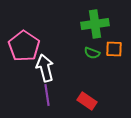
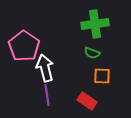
orange square: moved 12 px left, 27 px down
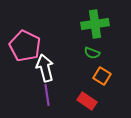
pink pentagon: moved 1 px right; rotated 8 degrees counterclockwise
orange square: rotated 30 degrees clockwise
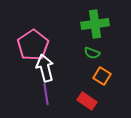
pink pentagon: moved 8 px right, 1 px up; rotated 12 degrees clockwise
purple line: moved 1 px left, 1 px up
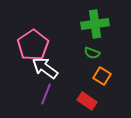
white arrow: rotated 40 degrees counterclockwise
purple line: rotated 30 degrees clockwise
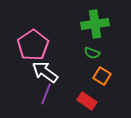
white arrow: moved 4 px down
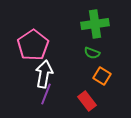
white arrow: moved 1 px left, 2 px down; rotated 64 degrees clockwise
red rectangle: rotated 18 degrees clockwise
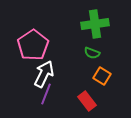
white arrow: rotated 16 degrees clockwise
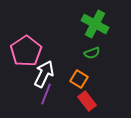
green cross: rotated 36 degrees clockwise
pink pentagon: moved 7 px left, 6 px down
green semicircle: rotated 42 degrees counterclockwise
orange square: moved 23 px left, 3 px down
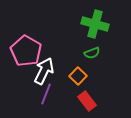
green cross: rotated 12 degrees counterclockwise
pink pentagon: rotated 8 degrees counterclockwise
white arrow: moved 3 px up
orange square: moved 1 px left, 3 px up; rotated 12 degrees clockwise
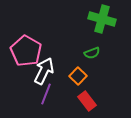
green cross: moved 7 px right, 5 px up
